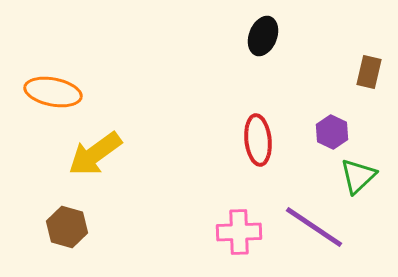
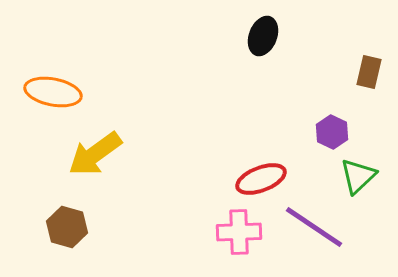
red ellipse: moved 3 px right, 39 px down; rotated 75 degrees clockwise
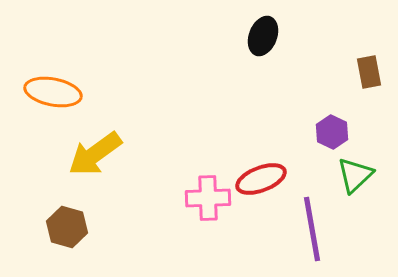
brown rectangle: rotated 24 degrees counterclockwise
green triangle: moved 3 px left, 1 px up
purple line: moved 2 px left, 2 px down; rotated 46 degrees clockwise
pink cross: moved 31 px left, 34 px up
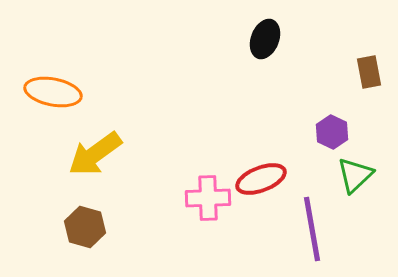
black ellipse: moved 2 px right, 3 px down
brown hexagon: moved 18 px right
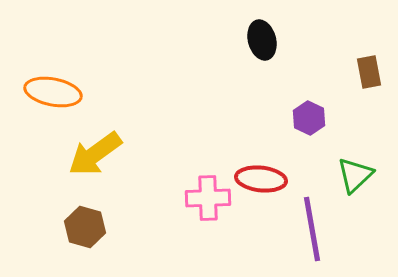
black ellipse: moved 3 px left, 1 px down; rotated 36 degrees counterclockwise
purple hexagon: moved 23 px left, 14 px up
red ellipse: rotated 27 degrees clockwise
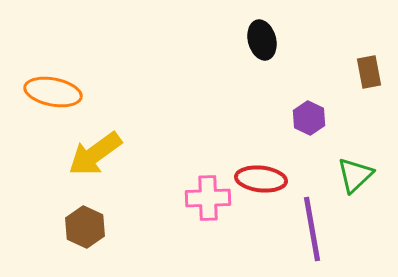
brown hexagon: rotated 9 degrees clockwise
